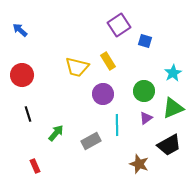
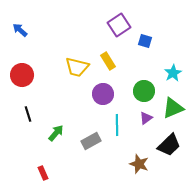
black trapezoid: rotated 15 degrees counterclockwise
red rectangle: moved 8 px right, 7 px down
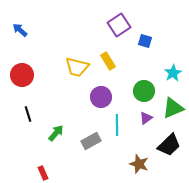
purple circle: moved 2 px left, 3 px down
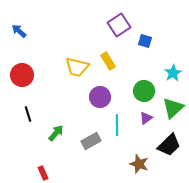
blue arrow: moved 1 px left, 1 px down
purple circle: moved 1 px left
green triangle: rotated 20 degrees counterclockwise
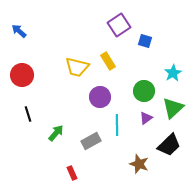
red rectangle: moved 29 px right
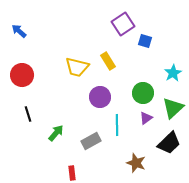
purple square: moved 4 px right, 1 px up
green circle: moved 1 px left, 2 px down
black trapezoid: moved 2 px up
brown star: moved 3 px left, 1 px up
red rectangle: rotated 16 degrees clockwise
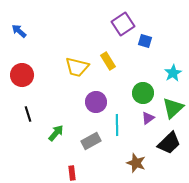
purple circle: moved 4 px left, 5 px down
purple triangle: moved 2 px right
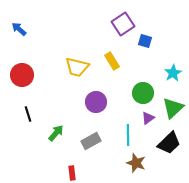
blue arrow: moved 2 px up
yellow rectangle: moved 4 px right
cyan line: moved 11 px right, 10 px down
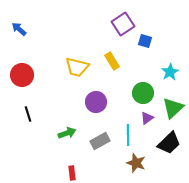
cyan star: moved 3 px left, 1 px up
purple triangle: moved 1 px left
green arrow: moved 11 px right; rotated 30 degrees clockwise
gray rectangle: moved 9 px right
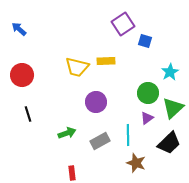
yellow rectangle: moved 6 px left; rotated 60 degrees counterclockwise
green circle: moved 5 px right
